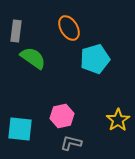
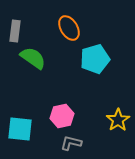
gray rectangle: moved 1 px left
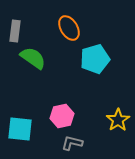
gray L-shape: moved 1 px right
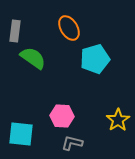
pink hexagon: rotated 15 degrees clockwise
cyan square: moved 1 px right, 5 px down
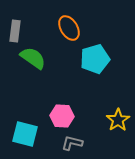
cyan square: moved 4 px right; rotated 8 degrees clockwise
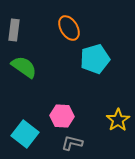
gray rectangle: moved 1 px left, 1 px up
green semicircle: moved 9 px left, 9 px down
cyan square: rotated 24 degrees clockwise
